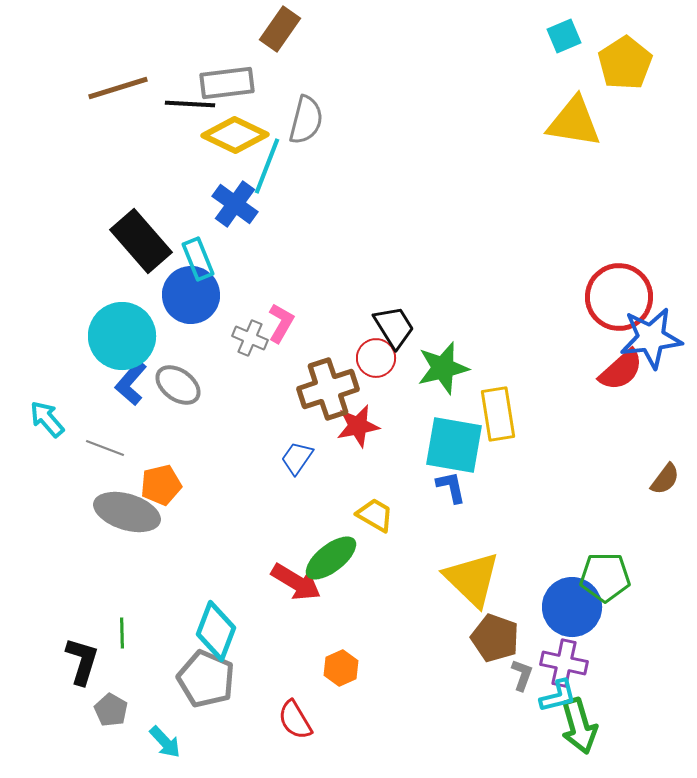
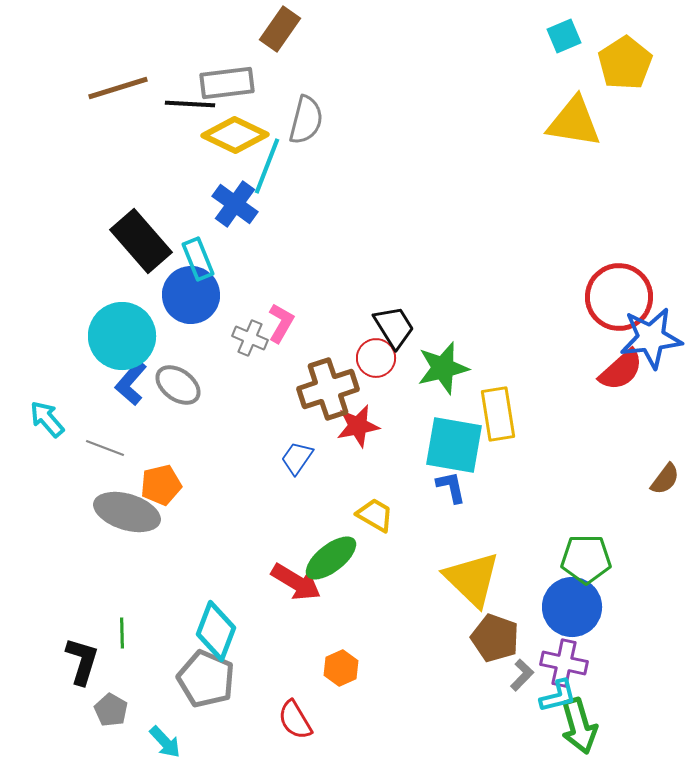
green pentagon at (605, 577): moved 19 px left, 18 px up
gray L-shape at (522, 675): rotated 24 degrees clockwise
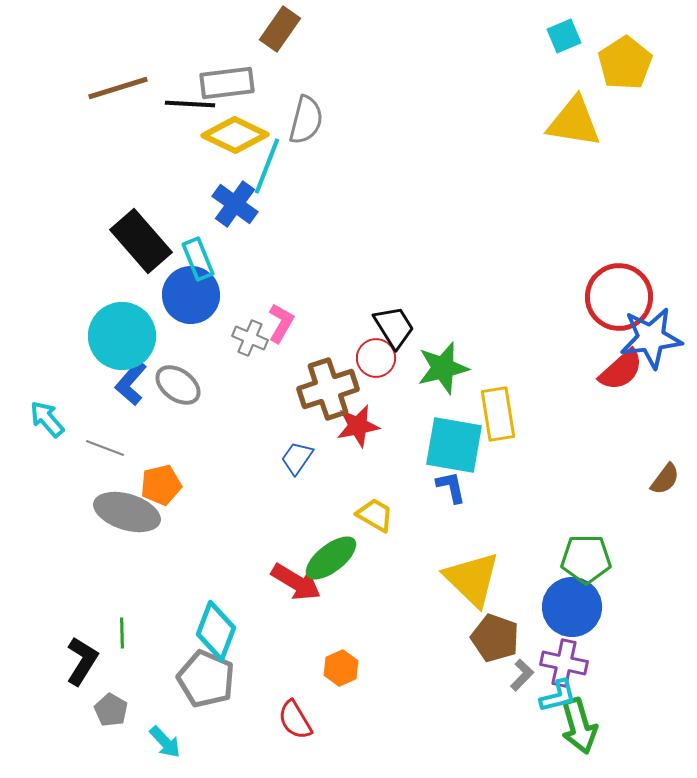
black L-shape at (82, 661): rotated 15 degrees clockwise
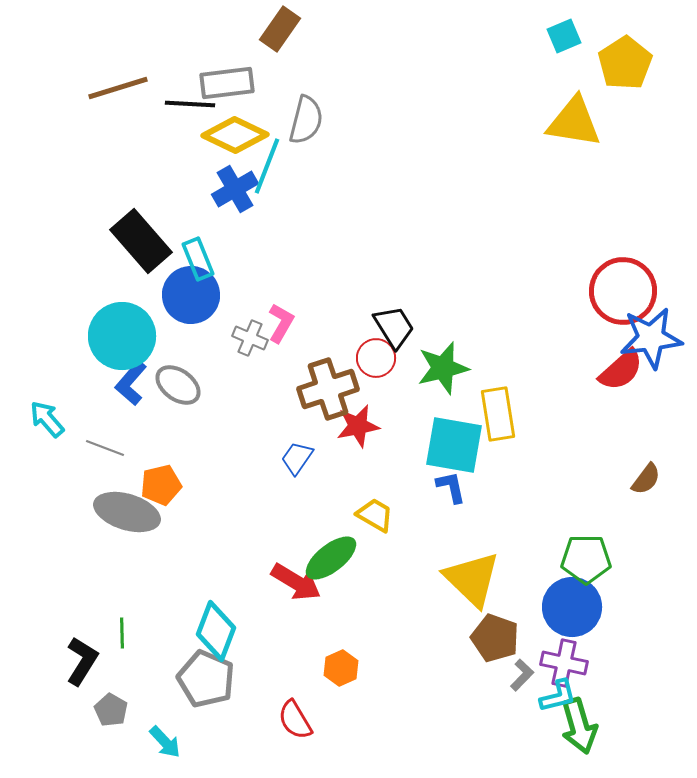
blue cross at (235, 204): moved 15 px up; rotated 24 degrees clockwise
red circle at (619, 297): moved 4 px right, 6 px up
brown semicircle at (665, 479): moved 19 px left
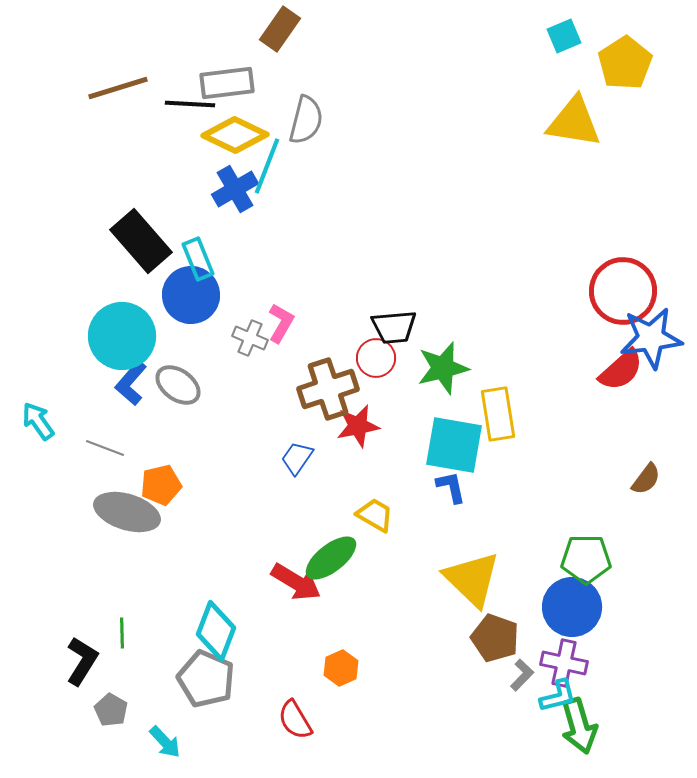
black trapezoid at (394, 327): rotated 117 degrees clockwise
cyan arrow at (47, 419): moved 9 px left, 2 px down; rotated 6 degrees clockwise
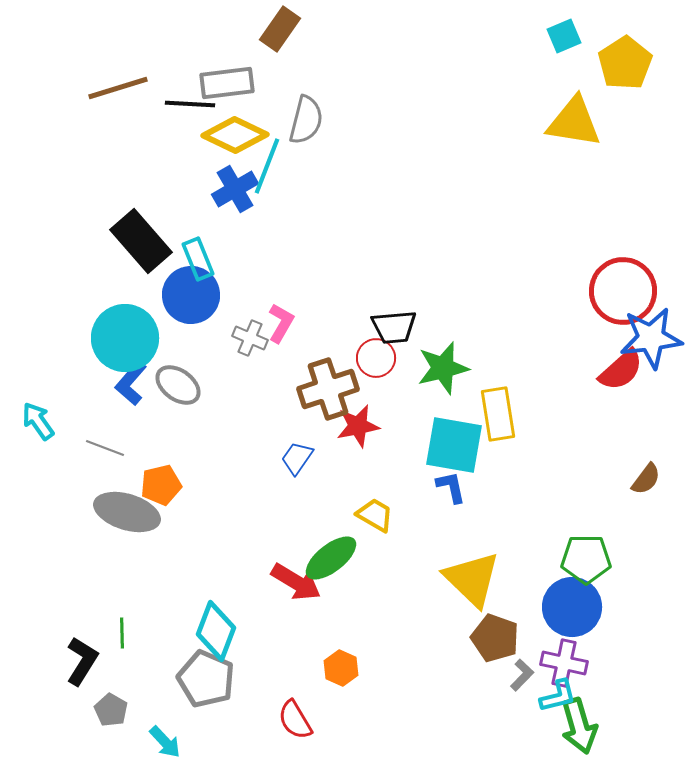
cyan circle at (122, 336): moved 3 px right, 2 px down
orange hexagon at (341, 668): rotated 12 degrees counterclockwise
